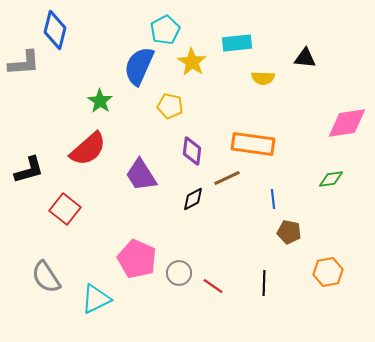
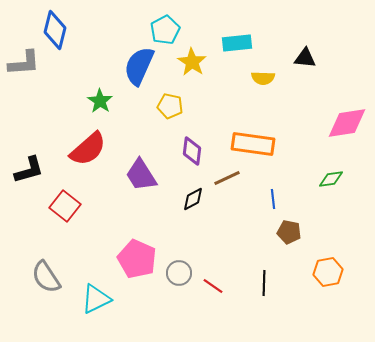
red square: moved 3 px up
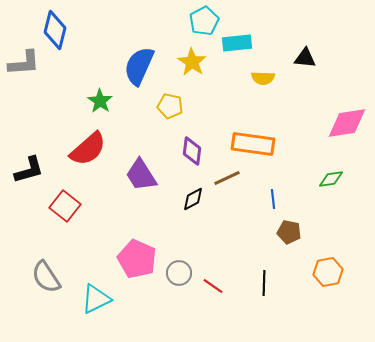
cyan pentagon: moved 39 px right, 9 px up
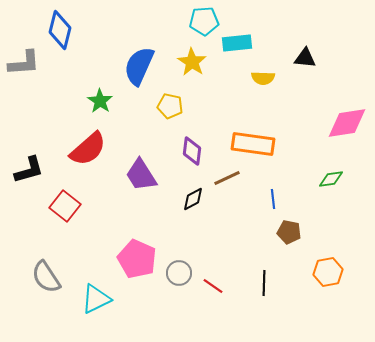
cyan pentagon: rotated 24 degrees clockwise
blue diamond: moved 5 px right
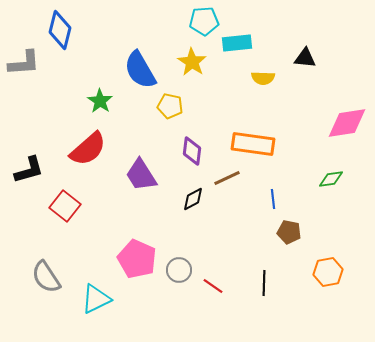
blue semicircle: moved 1 px right, 4 px down; rotated 54 degrees counterclockwise
gray circle: moved 3 px up
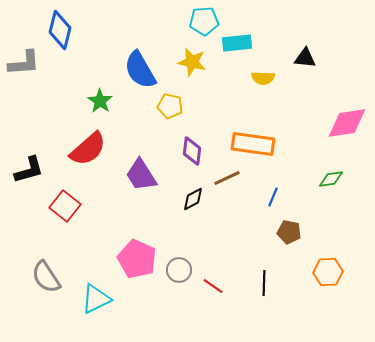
yellow star: rotated 20 degrees counterclockwise
blue line: moved 2 px up; rotated 30 degrees clockwise
orange hexagon: rotated 8 degrees clockwise
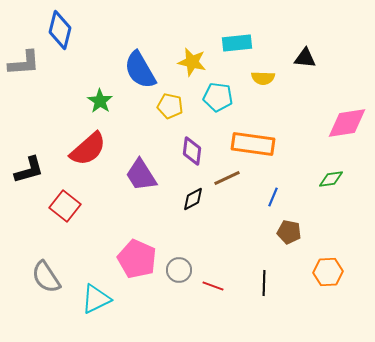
cyan pentagon: moved 14 px right, 76 px down; rotated 12 degrees clockwise
red line: rotated 15 degrees counterclockwise
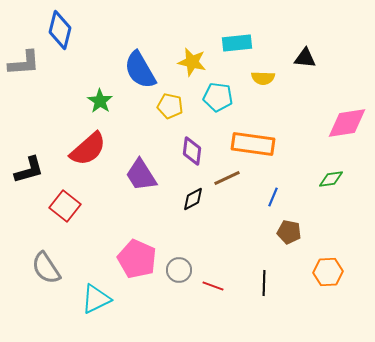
gray semicircle: moved 9 px up
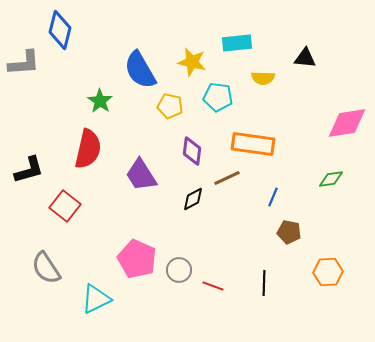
red semicircle: rotated 36 degrees counterclockwise
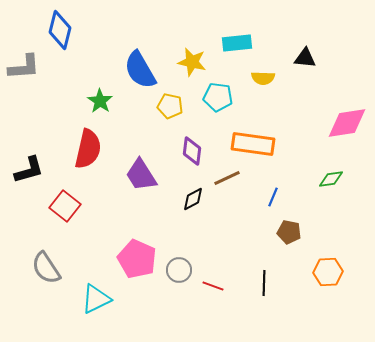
gray L-shape: moved 4 px down
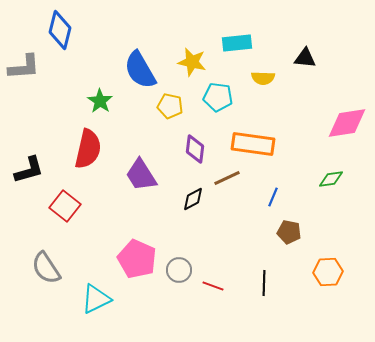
purple diamond: moved 3 px right, 2 px up
